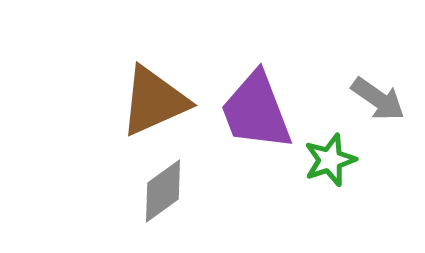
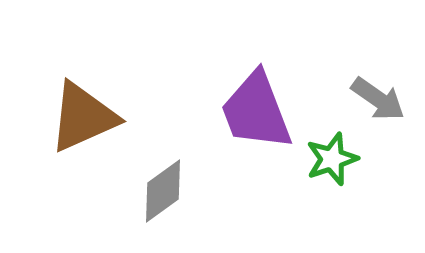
brown triangle: moved 71 px left, 16 px down
green star: moved 2 px right, 1 px up
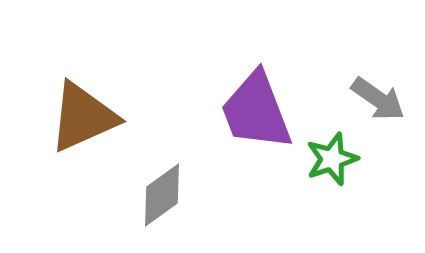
gray diamond: moved 1 px left, 4 px down
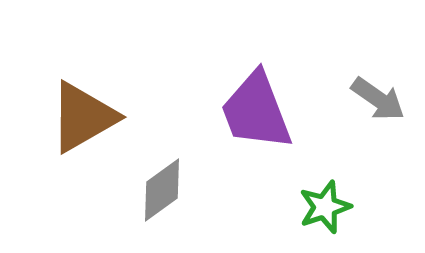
brown triangle: rotated 6 degrees counterclockwise
green star: moved 7 px left, 48 px down
gray diamond: moved 5 px up
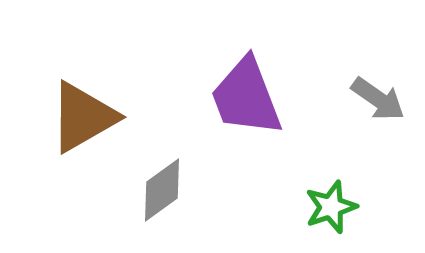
purple trapezoid: moved 10 px left, 14 px up
green star: moved 6 px right
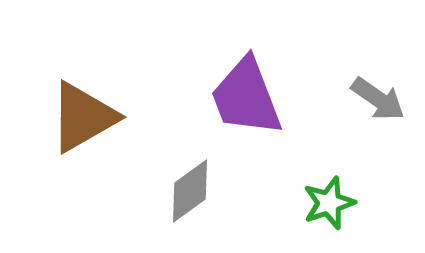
gray diamond: moved 28 px right, 1 px down
green star: moved 2 px left, 4 px up
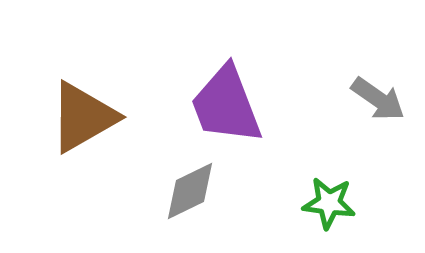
purple trapezoid: moved 20 px left, 8 px down
gray diamond: rotated 10 degrees clockwise
green star: rotated 26 degrees clockwise
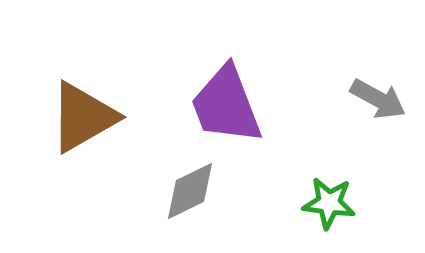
gray arrow: rotated 6 degrees counterclockwise
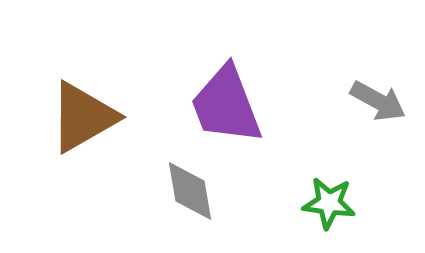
gray arrow: moved 2 px down
gray diamond: rotated 74 degrees counterclockwise
